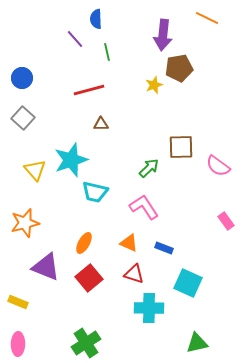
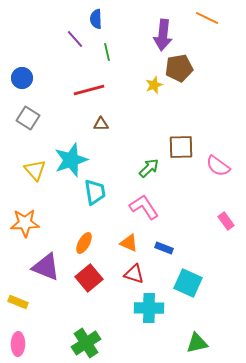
gray square: moved 5 px right; rotated 10 degrees counterclockwise
cyan trapezoid: rotated 112 degrees counterclockwise
orange star: rotated 12 degrees clockwise
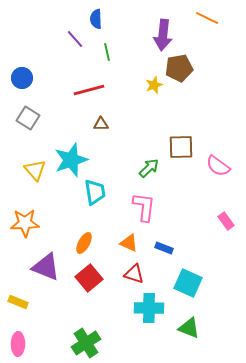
pink L-shape: rotated 40 degrees clockwise
green triangle: moved 8 px left, 15 px up; rotated 35 degrees clockwise
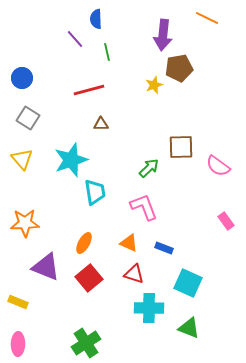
yellow triangle: moved 13 px left, 11 px up
pink L-shape: rotated 28 degrees counterclockwise
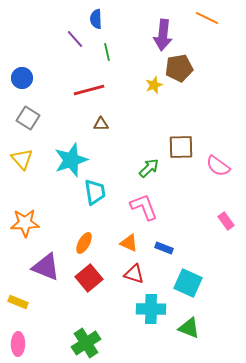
cyan cross: moved 2 px right, 1 px down
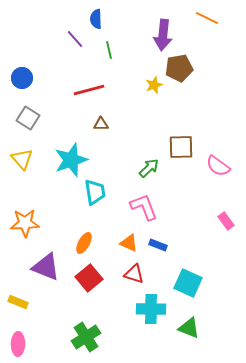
green line: moved 2 px right, 2 px up
blue rectangle: moved 6 px left, 3 px up
green cross: moved 6 px up
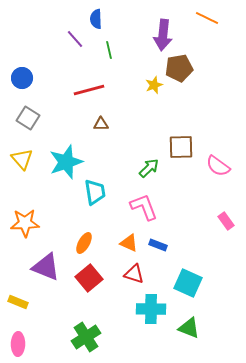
cyan star: moved 5 px left, 2 px down
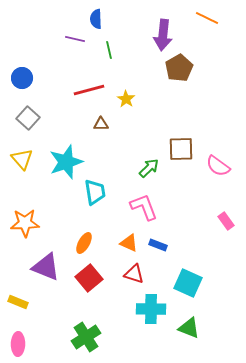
purple line: rotated 36 degrees counterclockwise
brown pentagon: rotated 20 degrees counterclockwise
yellow star: moved 28 px left, 14 px down; rotated 18 degrees counterclockwise
gray square: rotated 10 degrees clockwise
brown square: moved 2 px down
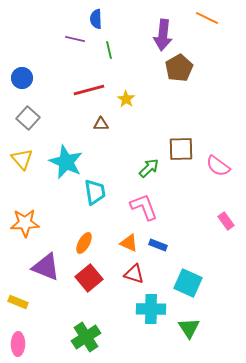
cyan star: rotated 28 degrees counterclockwise
green triangle: rotated 35 degrees clockwise
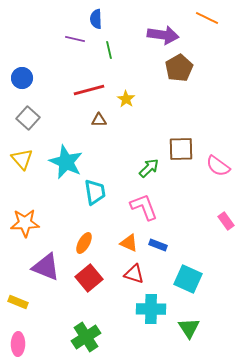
purple arrow: rotated 88 degrees counterclockwise
brown triangle: moved 2 px left, 4 px up
cyan square: moved 4 px up
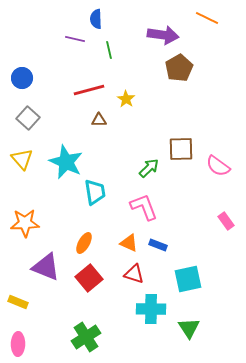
cyan square: rotated 36 degrees counterclockwise
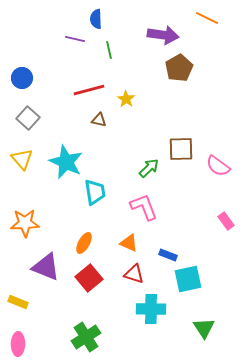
brown triangle: rotated 14 degrees clockwise
blue rectangle: moved 10 px right, 10 px down
green triangle: moved 15 px right
